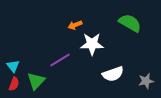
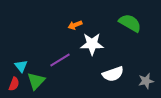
cyan triangle: moved 8 px right
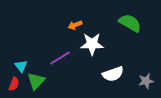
purple line: moved 2 px up
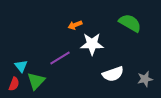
gray star: moved 1 px left, 2 px up
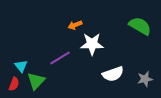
green semicircle: moved 10 px right, 3 px down
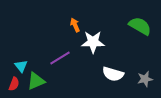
orange arrow: rotated 88 degrees clockwise
white star: moved 1 px right, 2 px up
white semicircle: rotated 35 degrees clockwise
green triangle: rotated 24 degrees clockwise
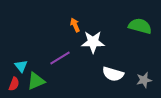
green semicircle: rotated 15 degrees counterclockwise
gray star: moved 1 px left, 1 px down
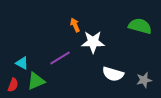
cyan triangle: moved 1 px right, 3 px up; rotated 24 degrees counterclockwise
red semicircle: moved 1 px left, 1 px down
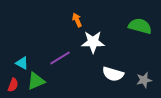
orange arrow: moved 2 px right, 5 px up
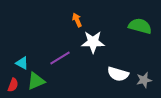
white semicircle: moved 5 px right
